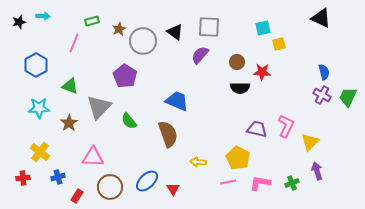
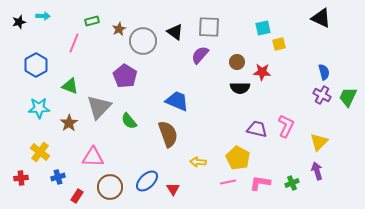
yellow triangle at (310, 142): moved 9 px right
red cross at (23, 178): moved 2 px left
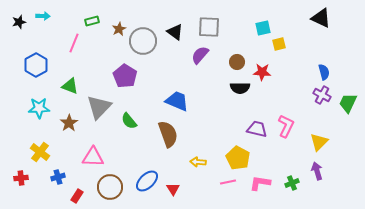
green trapezoid at (348, 97): moved 6 px down
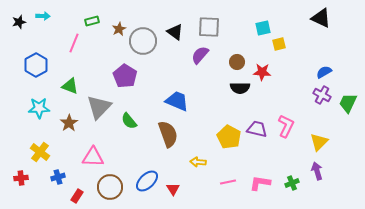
blue semicircle at (324, 72): rotated 105 degrees counterclockwise
yellow pentagon at (238, 158): moved 9 px left, 21 px up
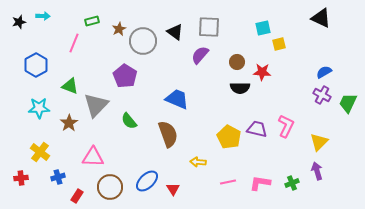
blue trapezoid at (177, 101): moved 2 px up
gray triangle at (99, 107): moved 3 px left, 2 px up
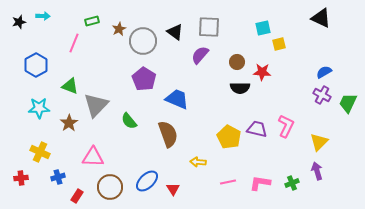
purple pentagon at (125, 76): moved 19 px right, 3 px down
yellow cross at (40, 152): rotated 12 degrees counterclockwise
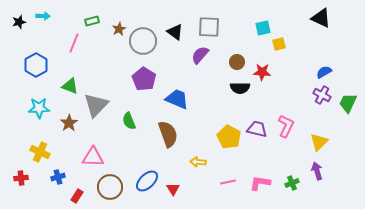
green semicircle at (129, 121): rotated 18 degrees clockwise
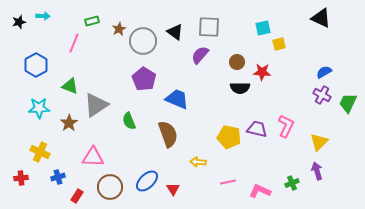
gray triangle at (96, 105): rotated 12 degrees clockwise
yellow pentagon at (229, 137): rotated 15 degrees counterclockwise
pink L-shape at (260, 183): moved 8 px down; rotated 15 degrees clockwise
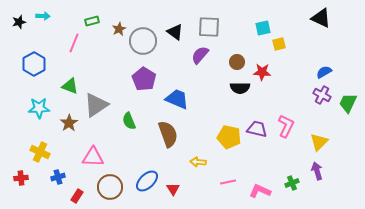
blue hexagon at (36, 65): moved 2 px left, 1 px up
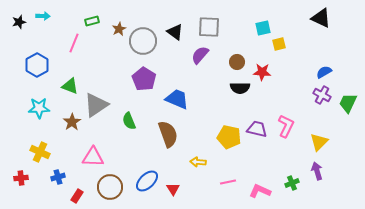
blue hexagon at (34, 64): moved 3 px right, 1 px down
brown star at (69, 123): moved 3 px right, 1 px up
